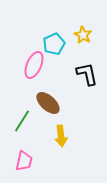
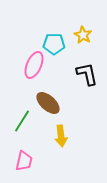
cyan pentagon: rotated 25 degrees clockwise
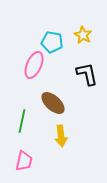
cyan pentagon: moved 2 px left, 2 px up; rotated 10 degrees clockwise
brown ellipse: moved 5 px right
green line: rotated 20 degrees counterclockwise
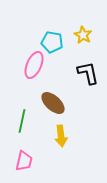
black L-shape: moved 1 px right, 1 px up
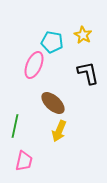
green line: moved 7 px left, 5 px down
yellow arrow: moved 2 px left, 5 px up; rotated 30 degrees clockwise
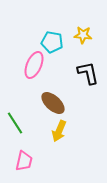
yellow star: rotated 24 degrees counterclockwise
green line: moved 3 px up; rotated 45 degrees counterclockwise
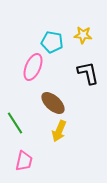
pink ellipse: moved 1 px left, 2 px down
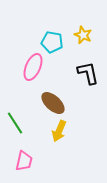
yellow star: rotated 18 degrees clockwise
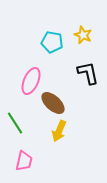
pink ellipse: moved 2 px left, 14 px down
